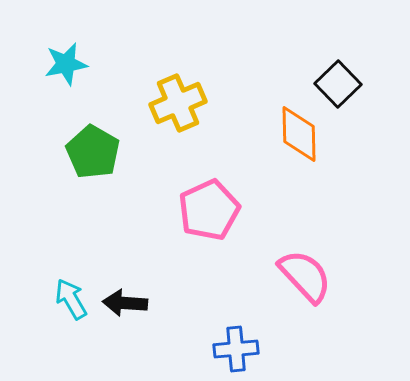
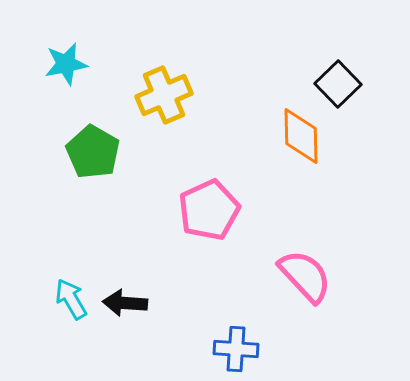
yellow cross: moved 14 px left, 8 px up
orange diamond: moved 2 px right, 2 px down
blue cross: rotated 9 degrees clockwise
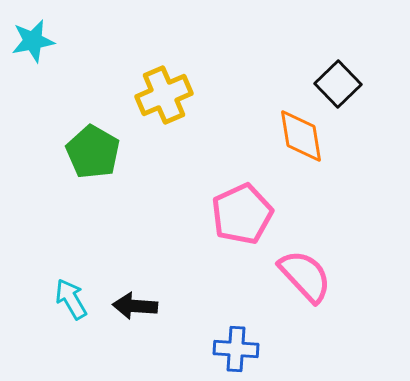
cyan star: moved 33 px left, 23 px up
orange diamond: rotated 8 degrees counterclockwise
pink pentagon: moved 33 px right, 4 px down
black arrow: moved 10 px right, 3 px down
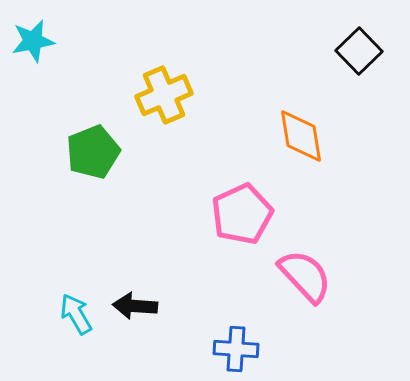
black square: moved 21 px right, 33 px up
green pentagon: rotated 20 degrees clockwise
cyan arrow: moved 5 px right, 15 px down
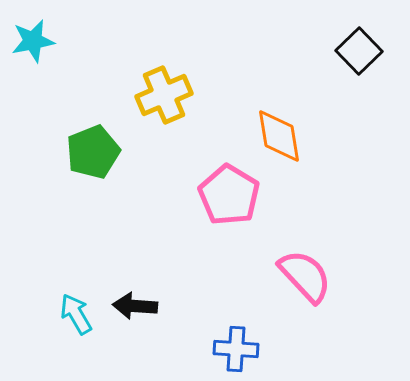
orange diamond: moved 22 px left
pink pentagon: moved 13 px left, 19 px up; rotated 16 degrees counterclockwise
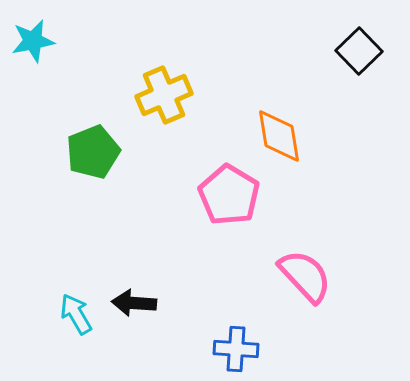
black arrow: moved 1 px left, 3 px up
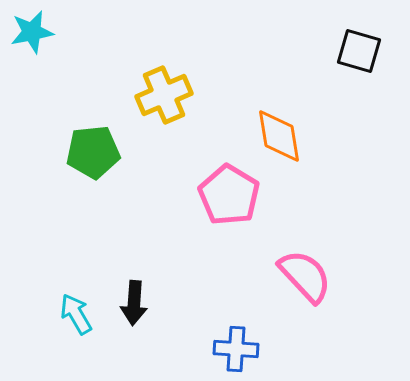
cyan star: moved 1 px left, 9 px up
black square: rotated 30 degrees counterclockwise
green pentagon: rotated 16 degrees clockwise
black arrow: rotated 90 degrees counterclockwise
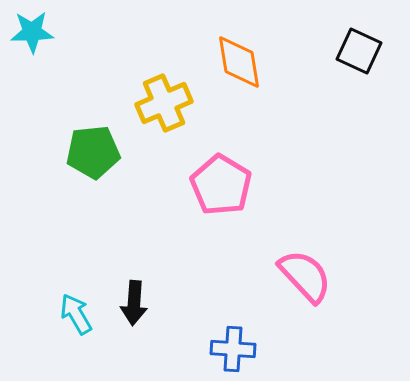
cyan star: rotated 9 degrees clockwise
black square: rotated 9 degrees clockwise
yellow cross: moved 8 px down
orange diamond: moved 40 px left, 74 px up
pink pentagon: moved 8 px left, 10 px up
blue cross: moved 3 px left
